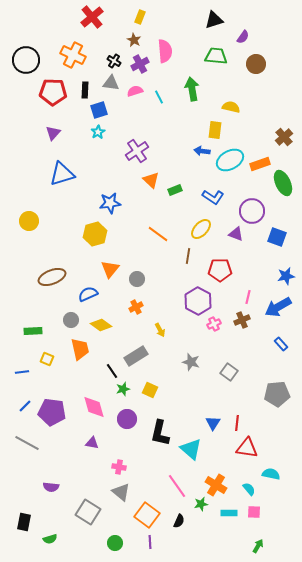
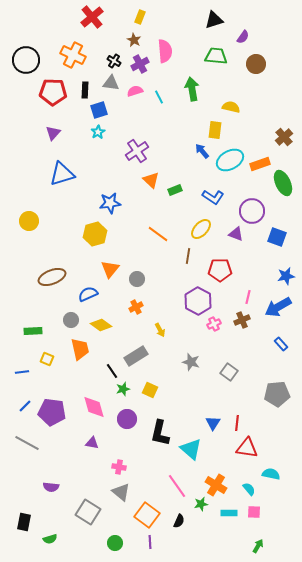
blue arrow at (202, 151): rotated 42 degrees clockwise
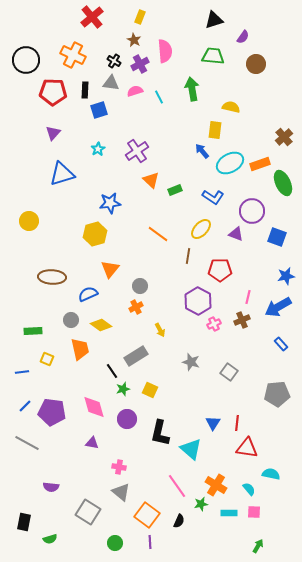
green trapezoid at (216, 56): moved 3 px left
cyan star at (98, 132): moved 17 px down
cyan ellipse at (230, 160): moved 3 px down
brown ellipse at (52, 277): rotated 24 degrees clockwise
gray circle at (137, 279): moved 3 px right, 7 px down
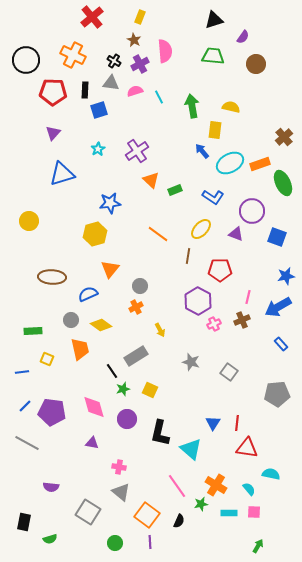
green arrow at (192, 89): moved 17 px down
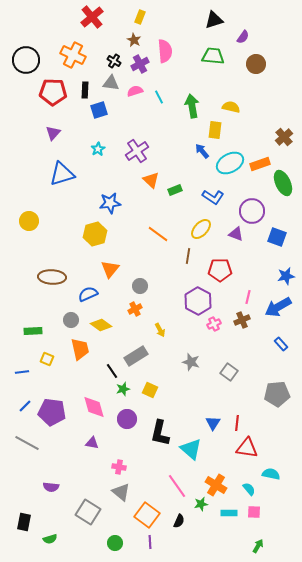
orange cross at (136, 307): moved 1 px left, 2 px down
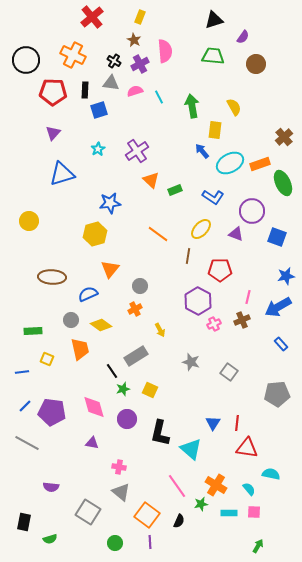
yellow semicircle at (231, 107): moved 3 px right; rotated 48 degrees clockwise
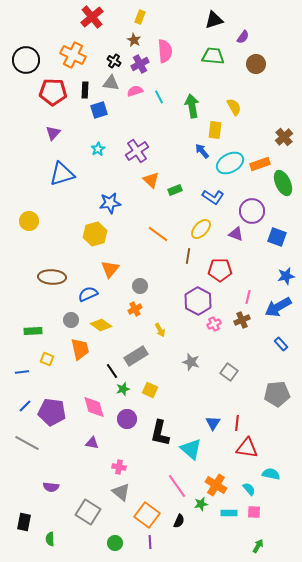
green semicircle at (50, 539): rotated 104 degrees clockwise
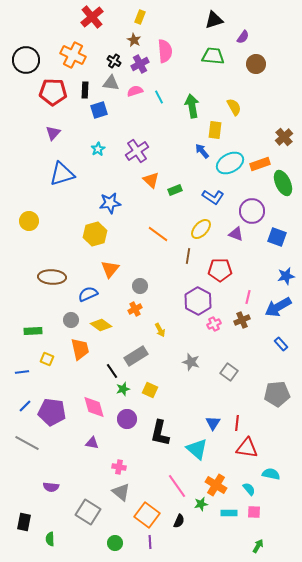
cyan triangle at (191, 449): moved 6 px right
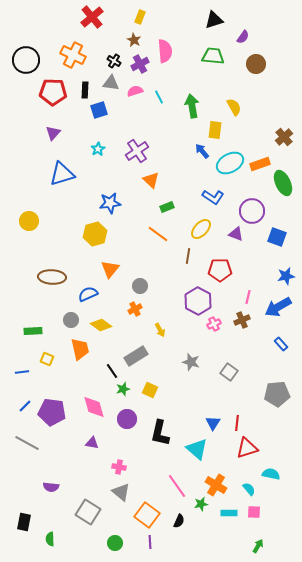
green rectangle at (175, 190): moved 8 px left, 17 px down
red triangle at (247, 448): rotated 25 degrees counterclockwise
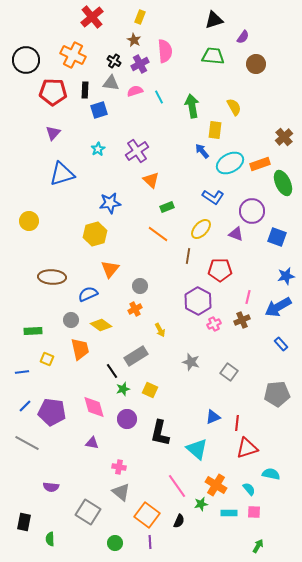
blue triangle at (213, 423): moved 6 px up; rotated 35 degrees clockwise
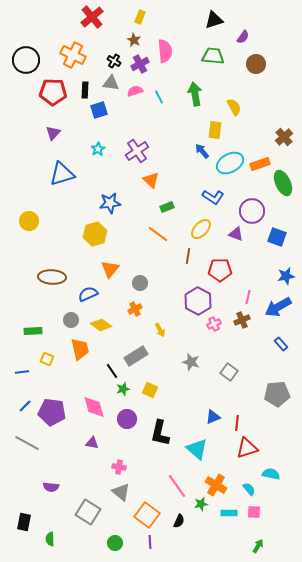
green arrow at (192, 106): moved 3 px right, 12 px up
gray circle at (140, 286): moved 3 px up
